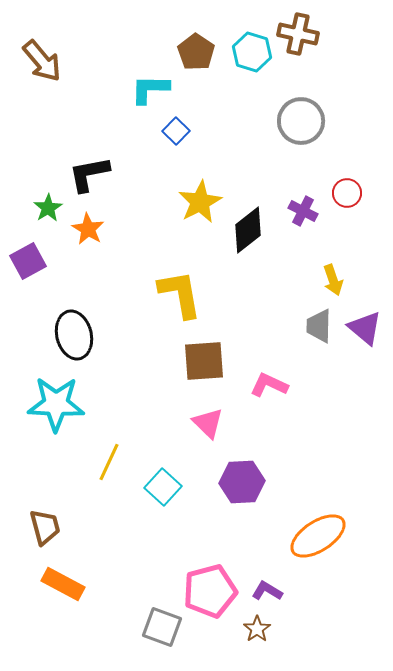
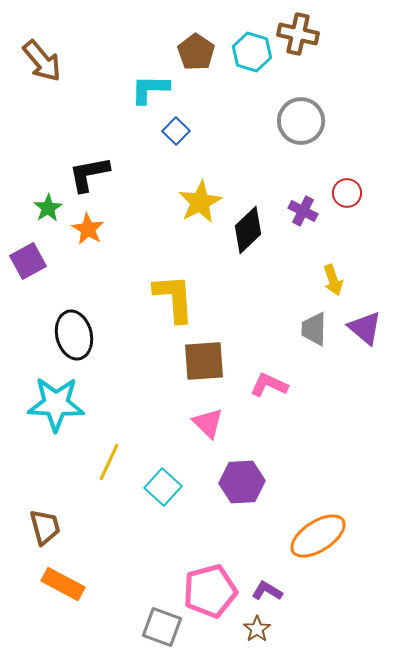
black diamond: rotated 6 degrees counterclockwise
yellow L-shape: moved 6 px left, 4 px down; rotated 6 degrees clockwise
gray trapezoid: moved 5 px left, 3 px down
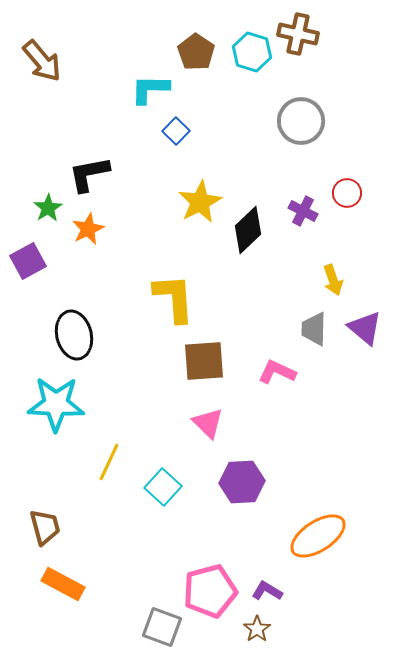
orange star: rotated 16 degrees clockwise
pink L-shape: moved 8 px right, 13 px up
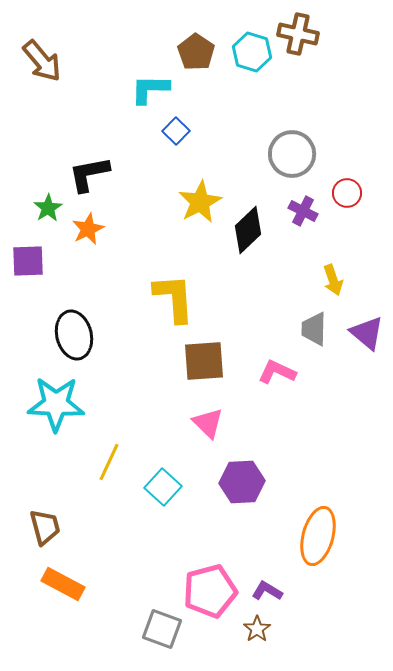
gray circle: moved 9 px left, 33 px down
purple square: rotated 27 degrees clockwise
purple triangle: moved 2 px right, 5 px down
orange ellipse: rotated 42 degrees counterclockwise
gray square: moved 2 px down
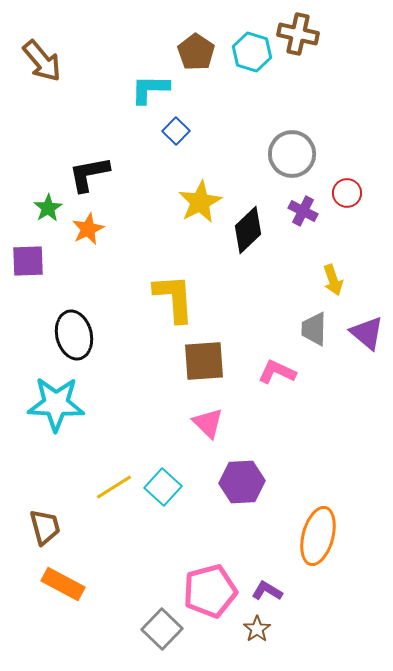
yellow line: moved 5 px right, 25 px down; rotated 33 degrees clockwise
gray square: rotated 24 degrees clockwise
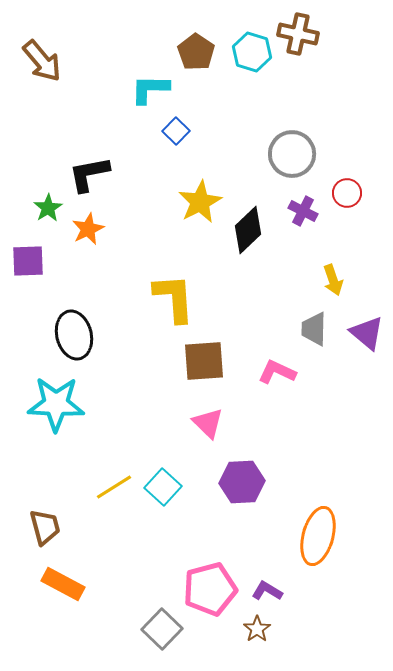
pink pentagon: moved 2 px up
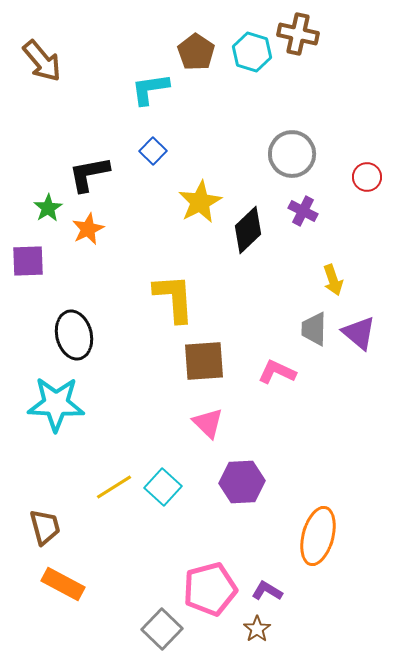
cyan L-shape: rotated 9 degrees counterclockwise
blue square: moved 23 px left, 20 px down
red circle: moved 20 px right, 16 px up
purple triangle: moved 8 px left
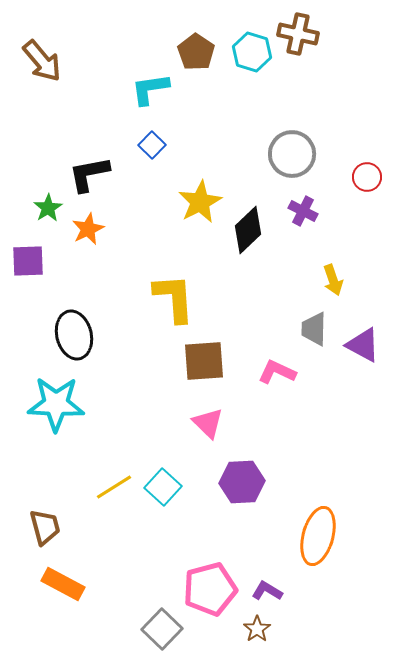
blue square: moved 1 px left, 6 px up
purple triangle: moved 4 px right, 12 px down; rotated 12 degrees counterclockwise
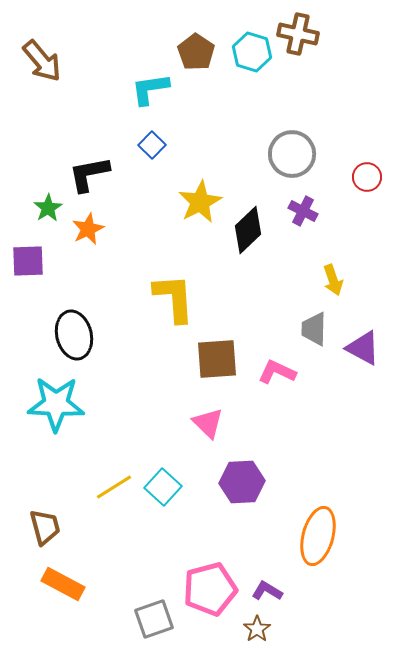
purple triangle: moved 3 px down
brown square: moved 13 px right, 2 px up
gray square: moved 8 px left, 10 px up; rotated 27 degrees clockwise
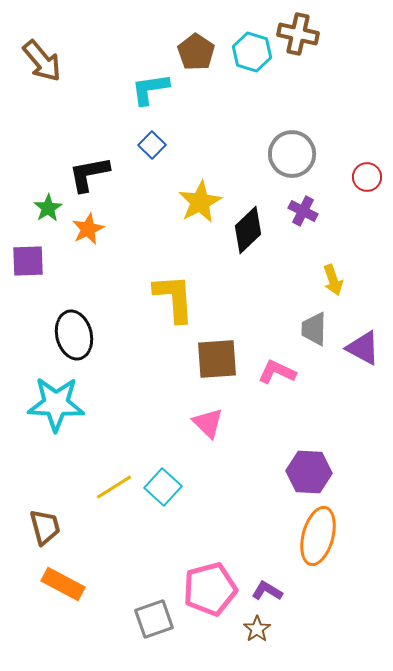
purple hexagon: moved 67 px right, 10 px up; rotated 6 degrees clockwise
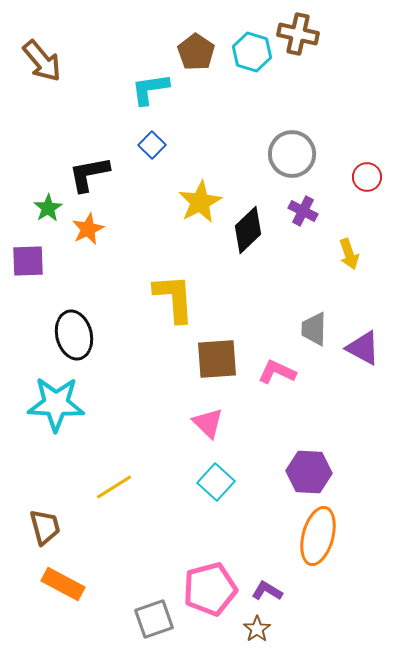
yellow arrow: moved 16 px right, 26 px up
cyan square: moved 53 px right, 5 px up
